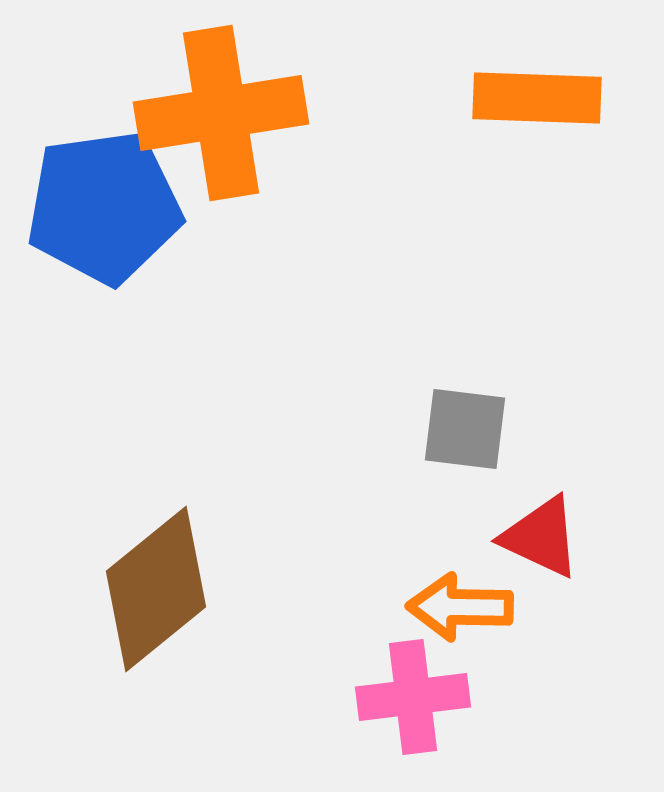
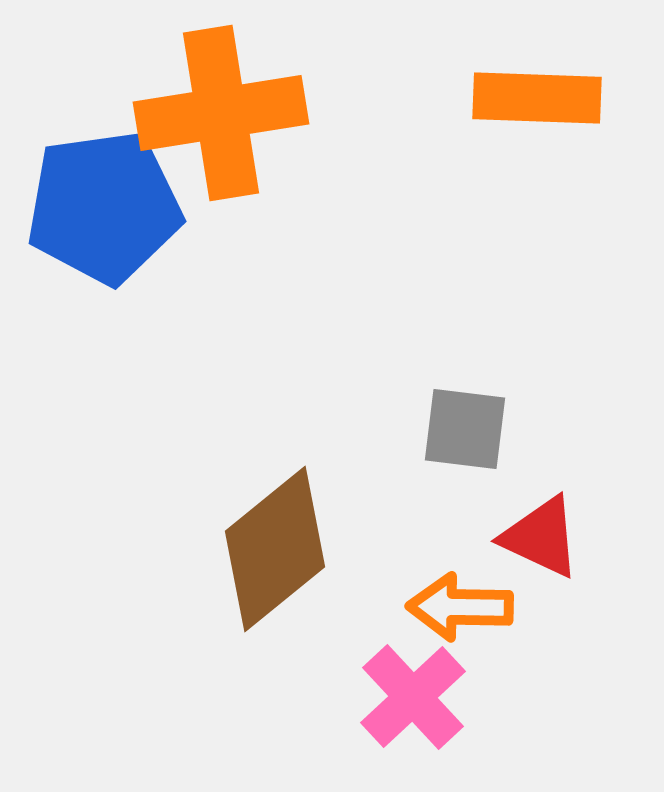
brown diamond: moved 119 px right, 40 px up
pink cross: rotated 36 degrees counterclockwise
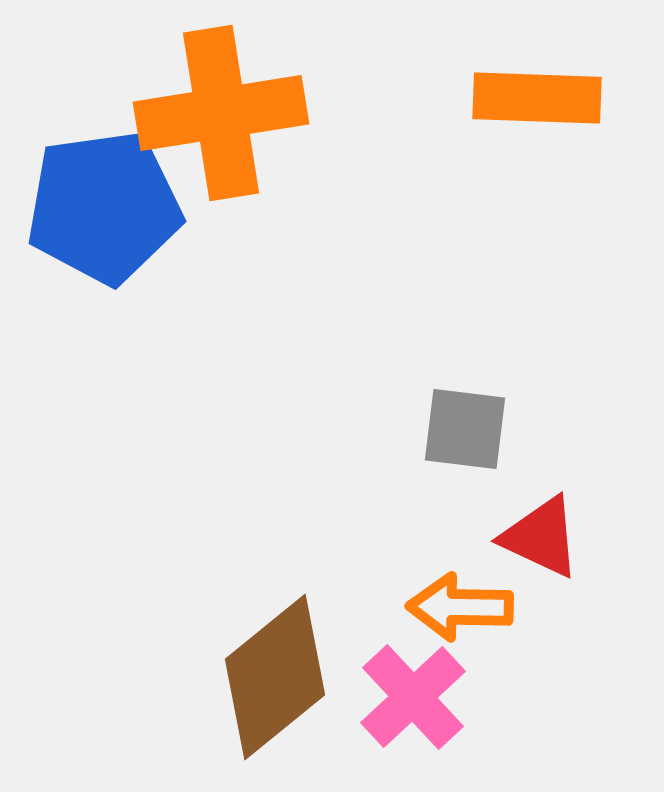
brown diamond: moved 128 px down
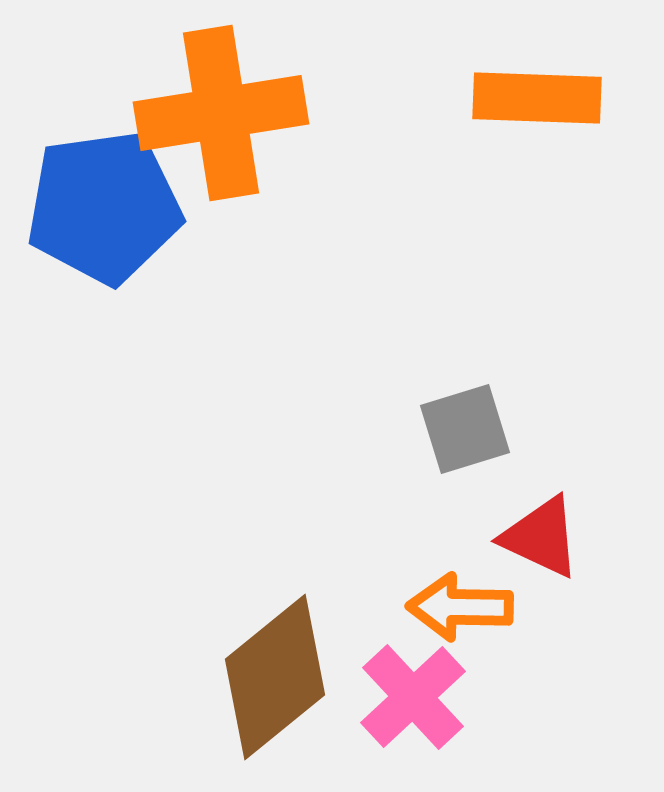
gray square: rotated 24 degrees counterclockwise
